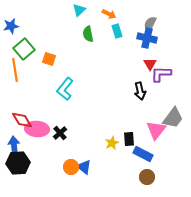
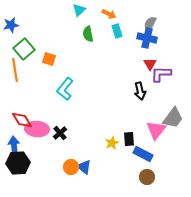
blue star: moved 1 px up
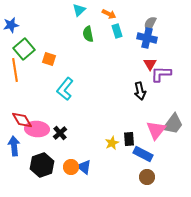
gray trapezoid: moved 6 px down
black hexagon: moved 24 px right, 2 px down; rotated 15 degrees counterclockwise
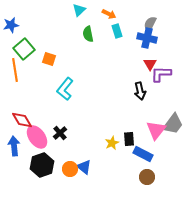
pink ellipse: moved 8 px down; rotated 50 degrees clockwise
orange circle: moved 1 px left, 2 px down
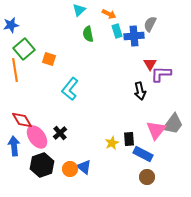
blue cross: moved 13 px left, 2 px up; rotated 18 degrees counterclockwise
cyan L-shape: moved 5 px right
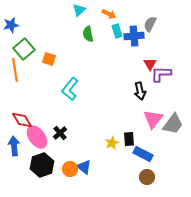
pink triangle: moved 3 px left, 11 px up
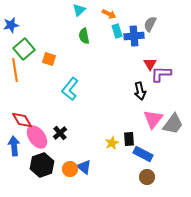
green semicircle: moved 4 px left, 2 px down
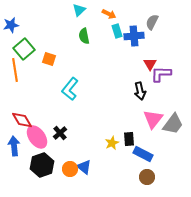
gray semicircle: moved 2 px right, 2 px up
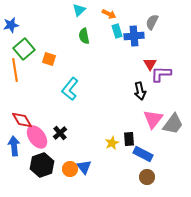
blue triangle: rotated 14 degrees clockwise
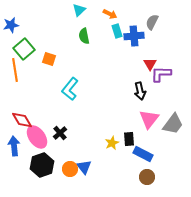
orange arrow: moved 1 px right
pink triangle: moved 4 px left
